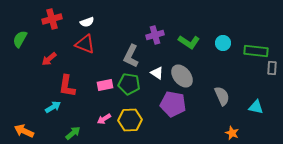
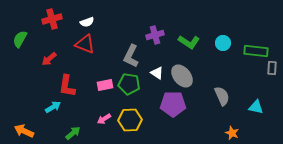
purple pentagon: rotated 10 degrees counterclockwise
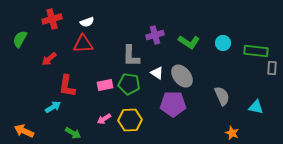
red triangle: moved 2 px left; rotated 25 degrees counterclockwise
gray L-shape: rotated 25 degrees counterclockwise
green arrow: rotated 70 degrees clockwise
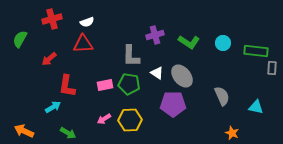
green arrow: moved 5 px left
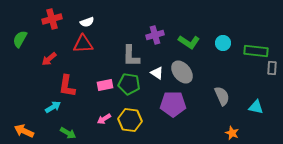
gray ellipse: moved 4 px up
yellow hexagon: rotated 10 degrees clockwise
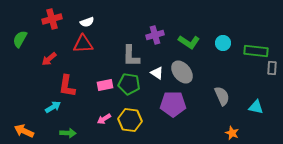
green arrow: rotated 28 degrees counterclockwise
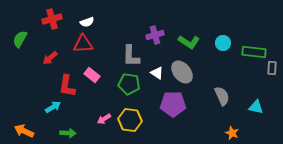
green rectangle: moved 2 px left, 1 px down
red arrow: moved 1 px right, 1 px up
pink rectangle: moved 13 px left, 10 px up; rotated 49 degrees clockwise
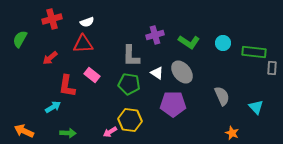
cyan triangle: rotated 35 degrees clockwise
pink arrow: moved 6 px right, 13 px down
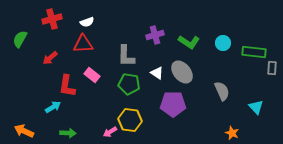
gray L-shape: moved 5 px left
gray semicircle: moved 5 px up
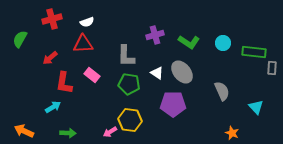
red L-shape: moved 3 px left, 3 px up
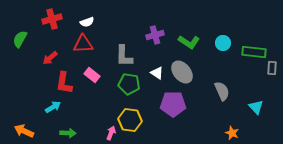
gray L-shape: moved 2 px left
pink arrow: moved 1 px right, 1 px down; rotated 144 degrees clockwise
